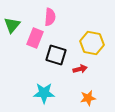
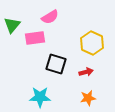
pink semicircle: rotated 54 degrees clockwise
pink rectangle: rotated 60 degrees clockwise
yellow hexagon: rotated 15 degrees clockwise
black square: moved 9 px down
red arrow: moved 6 px right, 3 px down
cyan star: moved 4 px left, 4 px down
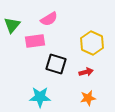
pink semicircle: moved 1 px left, 2 px down
pink rectangle: moved 3 px down
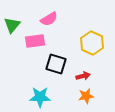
red arrow: moved 3 px left, 4 px down
orange star: moved 2 px left, 2 px up
